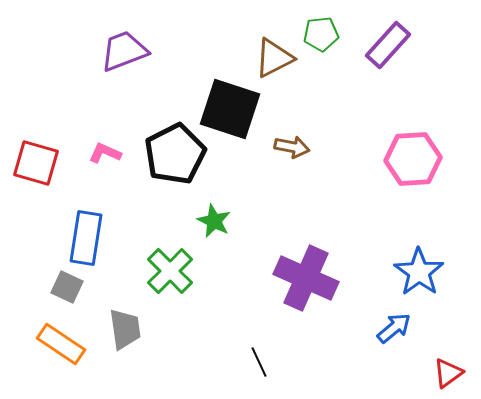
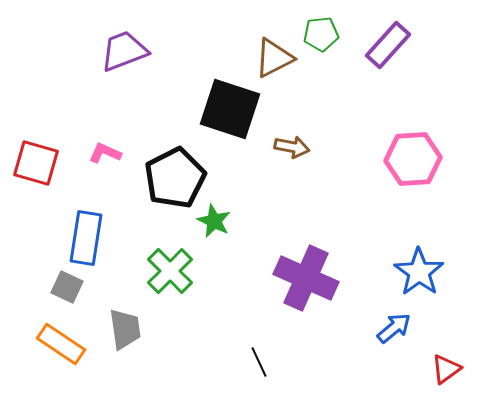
black pentagon: moved 24 px down
red triangle: moved 2 px left, 4 px up
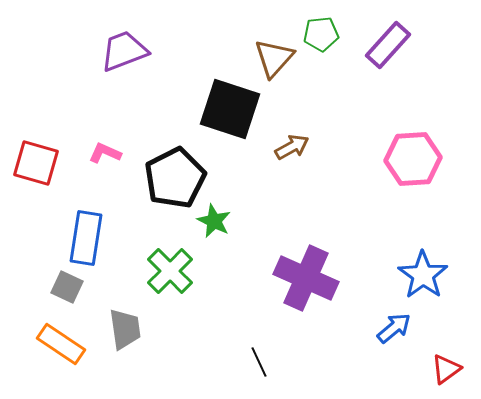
brown triangle: rotated 21 degrees counterclockwise
brown arrow: rotated 40 degrees counterclockwise
blue star: moved 4 px right, 3 px down
